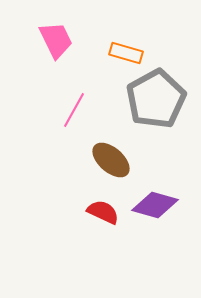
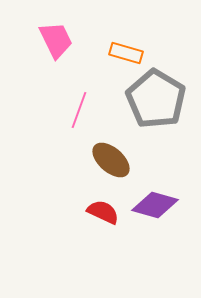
gray pentagon: rotated 12 degrees counterclockwise
pink line: moved 5 px right; rotated 9 degrees counterclockwise
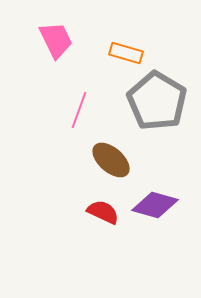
gray pentagon: moved 1 px right, 2 px down
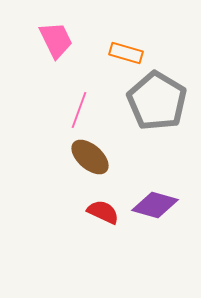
brown ellipse: moved 21 px left, 3 px up
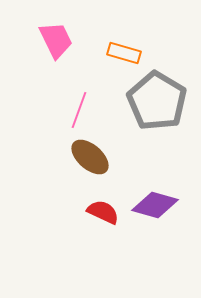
orange rectangle: moved 2 px left
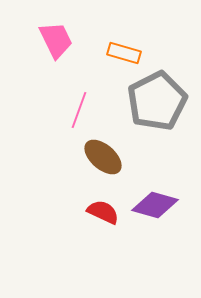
gray pentagon: rotated 14 degrees clockwise
brown ellipse: moved 13 px right
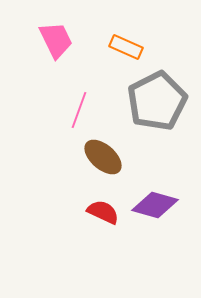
orange rectangle: moved 2 px right, 6 px up; rotated 8 degrees clockwise
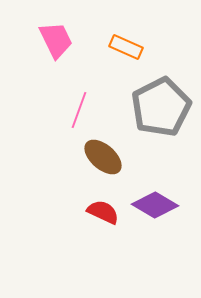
gray pentagon: moved 4 px right, 6 px down
purple diamond: rotated 15 degrees clockwise
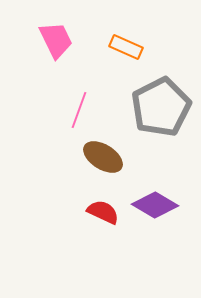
brown ellipse: rotated 9 degrees counterclockwise
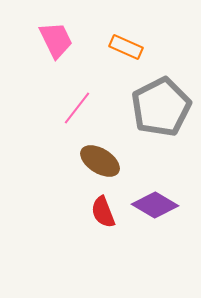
pink line: moved 2 px left, 2 px up; rotated 18 degrees clockwise
brown ellipse: moved 3 px left, 4 px down
red semicircle: rotated 136 degrees counterclockwise
